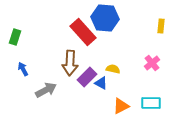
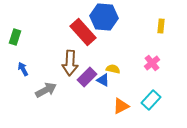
blue hexagon: moved 1 px left, 1 px up
blue triangle: moved 2 px right, 3 px up
cyan rectangle: moved 3 px up; rotated 48 degrees counterclockwise
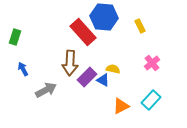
yellow rectangle: moved 21 px left; rotated 32 degrees counterclockwise
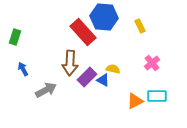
cyan rectangle: moved 6 px right, 4 px up; rotated 48 degrees clockwise
orange triangle: moved 14 px right, 5 px up
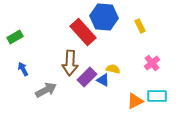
green rectangle: rotated 42 degrees clockwise
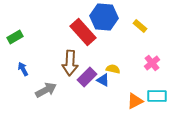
yellow rectangle: rotated 24 degrees counterclockwise
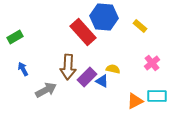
brown arrow: moved 2 px left, 4 px down
blue triangle: moved 1 px left, 1 px down
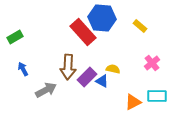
blue hexagon: moved 2 px left, 1 px down
orange triangle: moved 2 px left, 1 px down
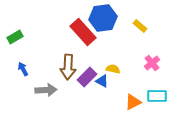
blue hexagon: moved 1 px right; rotated 12 degrees counterclockwise
gray arrow: rotated 25 degrees clockwise
